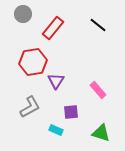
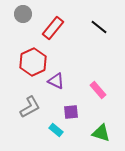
black line: moved 1 px right, 2 px down
red hexagon: rotated 16 degrees counterclockwise
purple triangle: rotated 36 degrees counterclockwise
cyan rectangle: rotated 16 degrees clockwise
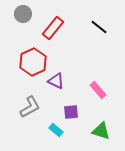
green triangle: moved 2 px up
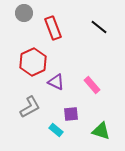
gray circle: moved 1 px right, 1 px up
red rectangle: rotated 60 degrees counterclockwise
purple triangle: moved 1 px down
pink rectangle: moved 6 px left, 5 px up
purple square: moved 2 px down
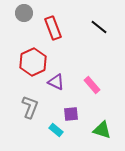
gray L-shape: rotated 40 degrees counterclockwise
green triangle: moved 1 px right, 1 px up
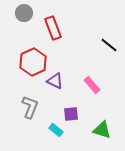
black line: moved 10 px right, 18 px down
purple triangle: moved 1 px left, 1 px up
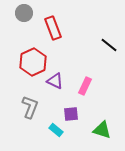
pink rectangle: moved 7 px left, 1 px down; rotated 66 degrees clockwise
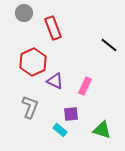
cyan rectangle: moved 4 px right
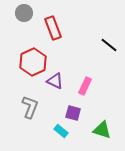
purple square: moved 2 px right, 1 px up; rotated 21 degrees clockwise
cyan rectangle: moved 1 px right, 1 px down
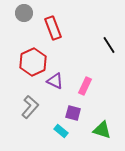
black line: rotated 18 degrees clockwise
gray L-shape: rotated 20 degrees clockwise
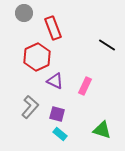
black line: moved 2 px left; rotated 24 degrees counterclockwise
red hexagon: moved 4 px right, 5 px up
purple square: moved 16 px left, 1 px down
cyan rectangle: moved 1 px left, 3 px down
